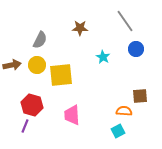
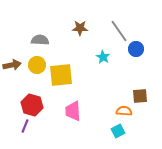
gray line: moved 6 px left, 10 px down
gray semicircle: rotated 114 degrees counterclockwise
pink trapezoid: moved 1 px right, 4 px up
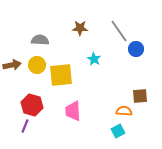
cyan star: moved 9 px left, 2 px down
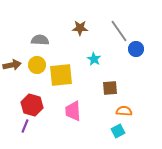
brown square: moved 30 px left, 8 px up
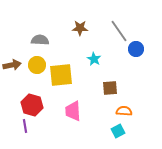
purple line: rotated 32 degrees counterclockwise
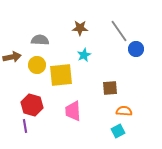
cyan star: moved 10 px left, 4 px up; rotated 16 degrees clockwise
brown arrow: moved 8 px up
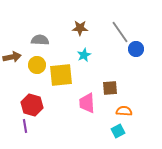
gray line: moved 1 px right, 1 px down
pink trapezoid: moved 14 px right, 8 px up
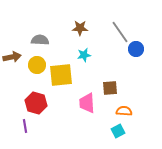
cyan star: rotated 16 degrees clockwise
red hexagon: moved 4 px right, 2 px up
